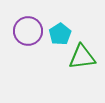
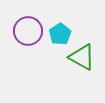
green triangle: rotated 36 degrees clockwise
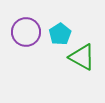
purple circle: moved 2 px left, 1 px down
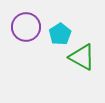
purple circle: moved 5 px up
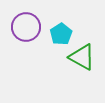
cyan pentagon: moved 1 px right
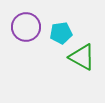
cyan pentagon: moved 1 px up; rotated 25 degrees clockwise
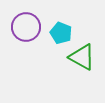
cyan pentagon: rotated 30 degrees clockwise
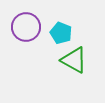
green triangle: moved 8 px left, 3 px down
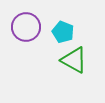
cyan pentagon: moved 2 px right, 1 px up
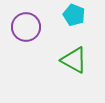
cyan pentagon: moved 11 px right, 17 px up
